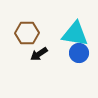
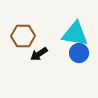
brown hexagon: moved 4 px left, 3 px down
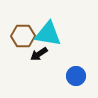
cyan triangle: moved 27 px left
blue circle: moved 3 px left, 23 px down
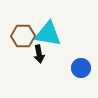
black arrow: rotated 66 degrees counterclockwise
blue circle: moved 5 px right, 8 px up
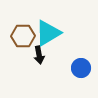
cyan triangle: moved 1 px up; rotated 40 degrees counterclockwise
black arrow: moved 1 px down
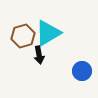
brown hexagon: rotated 15 degrees counterclockwise
blue circle: moved 1 px right, 3 px down
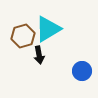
cyan triangle: moved 4 px up
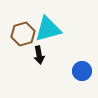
cyan triangle: rotated 16 degrees clockwise
brown hexagon: moved 2 px up
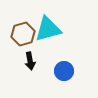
black arrow: moved 9 px left, 6 px down
blue circle: moved 18 px left
